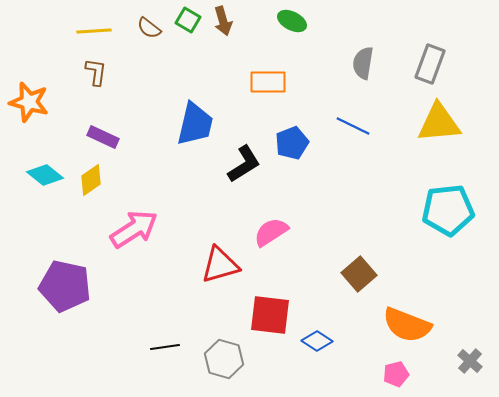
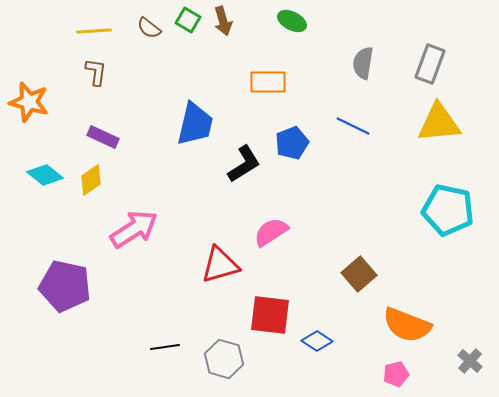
cyan pentagon: rotated 18 degrees clockwise
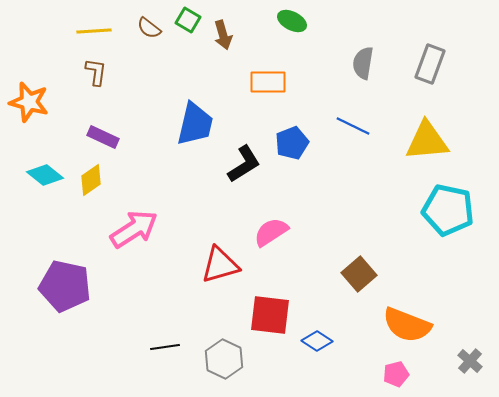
brown arrow: moved 14 px down
yellow triangle: moved 12 px left, 18 px down
gray hexagon: rotated 9 degrees clockwise
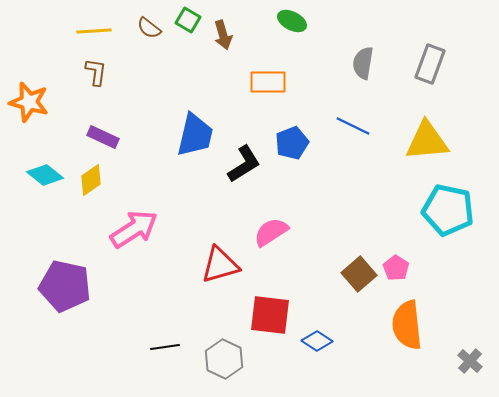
blue trapezoid: moved 11 px down
orange semicircle: rotated 63 degrees clockwise
pink pentagon: moved 106 px up; rotated 25 degrees counterclockwise
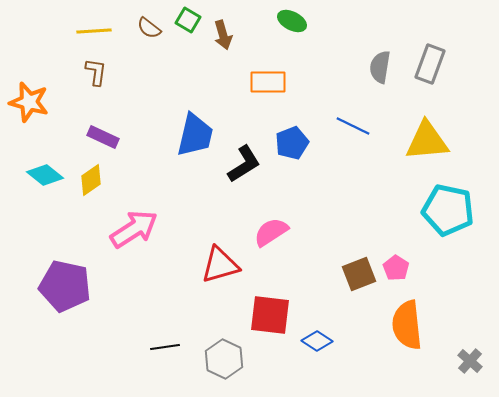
gray semicircle: moved 17 px right, 4 px down
brown square: rotated 20 degrees clockwise
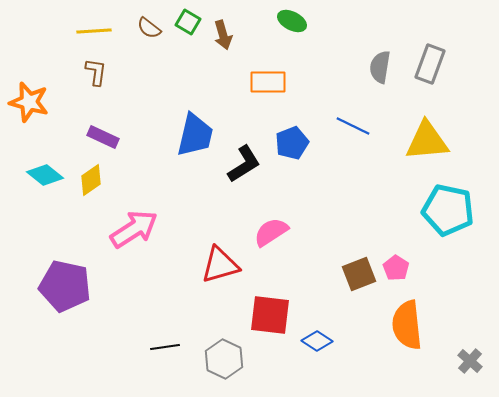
green square: moved 2 px down
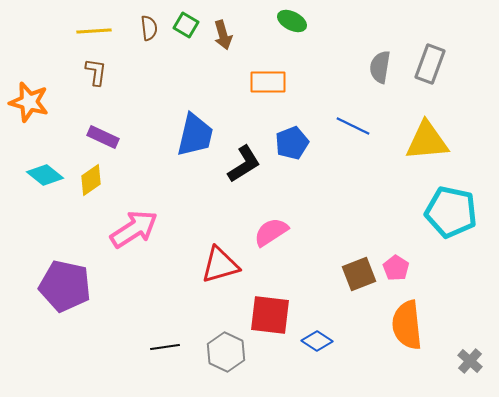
green square: moved 2 px left, 3 px down
brown semicircle: rotated 135 degrees counterclockwise
cyan pentagon: moved 3 px right, 2 px down
gray hexagon: moved 2 px right, 7 px up
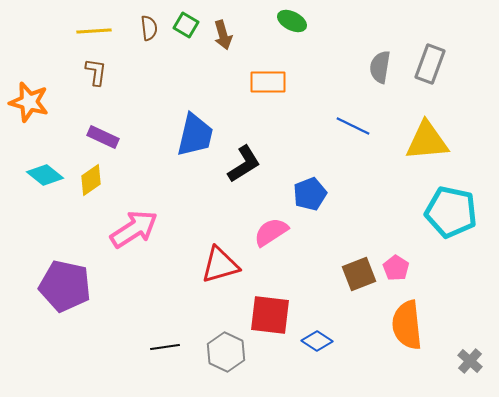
blue pentagon: moved 18 px right, 51 px down
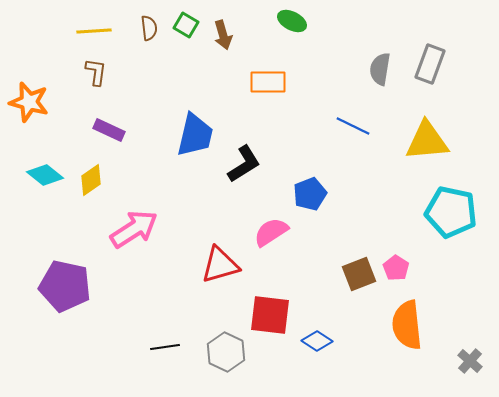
gray semicircle: moved 2 px down
purple rectangle: moved 6 px right, 7 px up
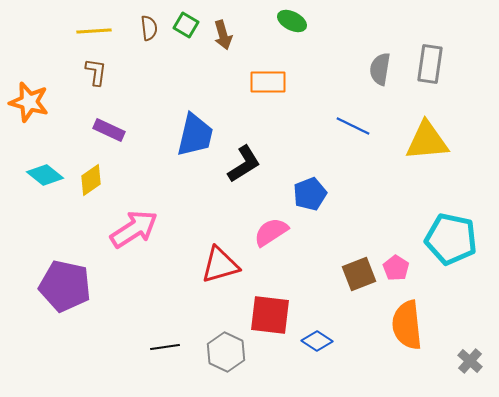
gray rectangle: rotated 12 degrees counterclockwise
cyan pentagon: moved 27 px down
